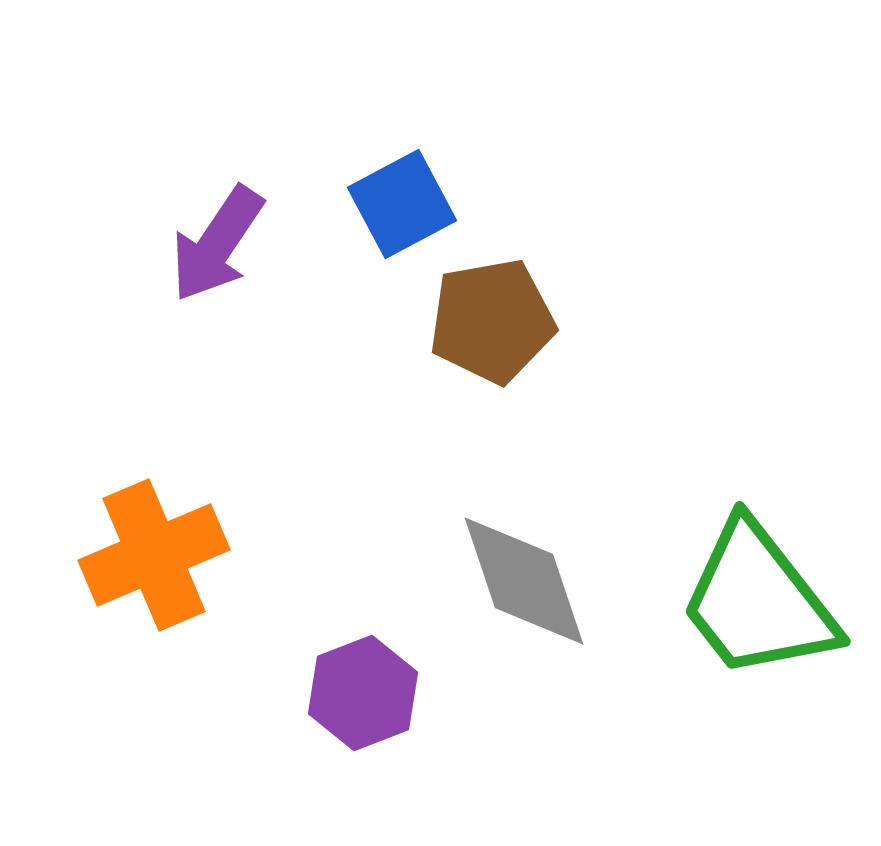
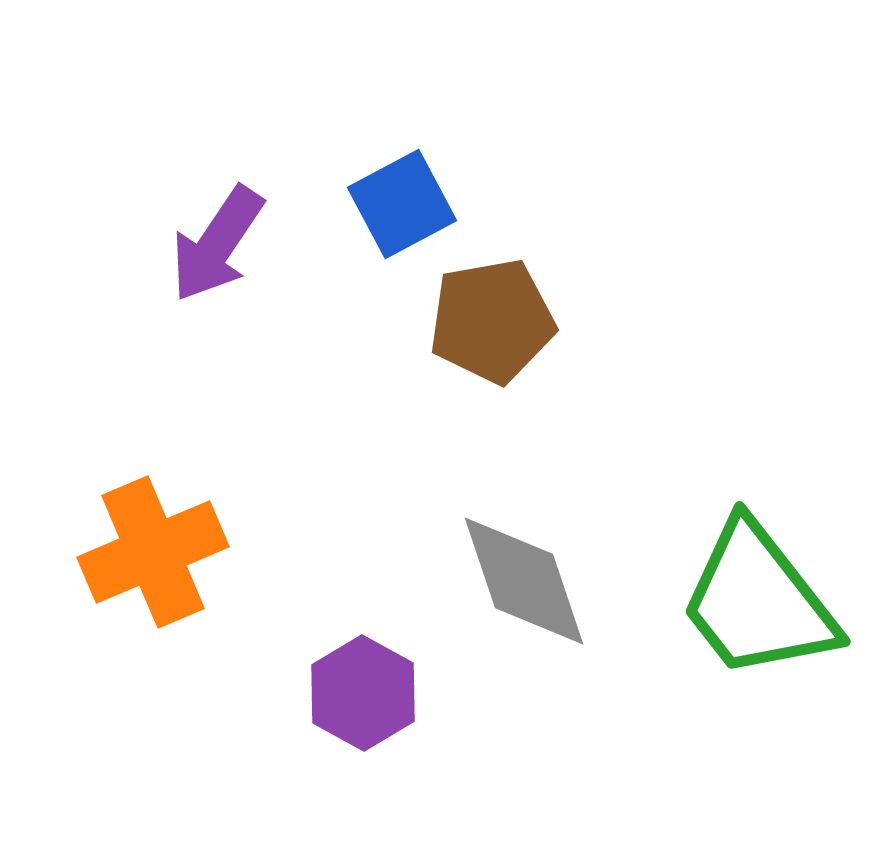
orange cross: moved 1 px left, 3 px up
purple hexagon: rotated 10 degrees counterclockwise
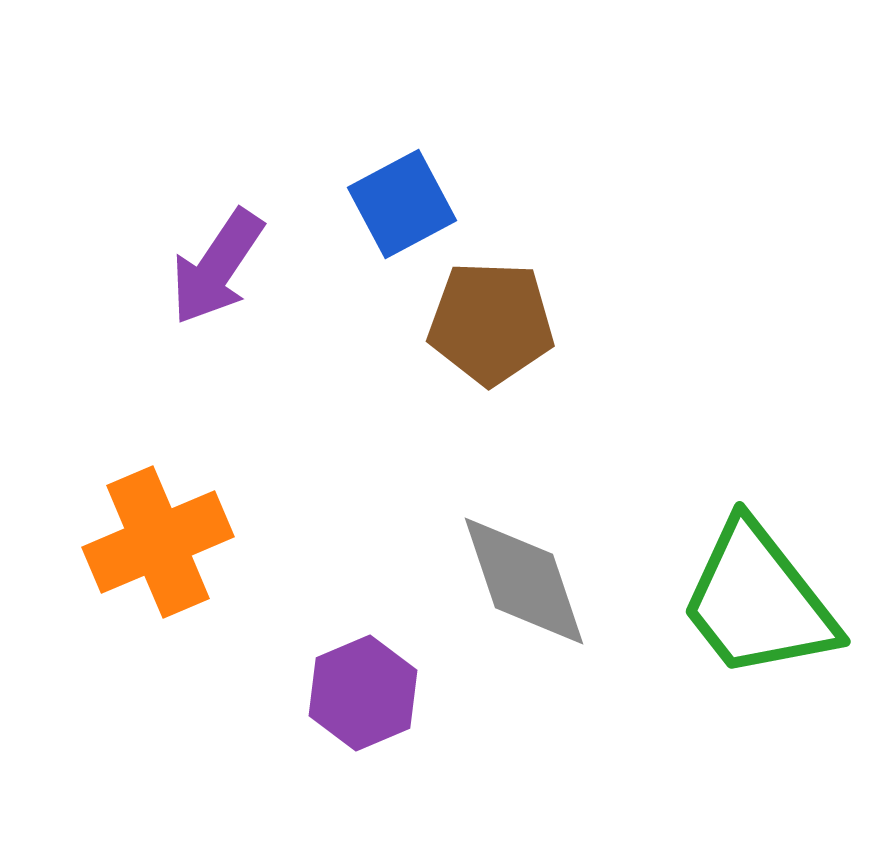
purple arrow: moved 23 px down
brown pentagon: moved 1 px left, 2 px down; rotated 12 degrees clockwise
orange cross: moved 5 px right, 10 px up
purple hexagon: rotated 8 degrees clockwise
